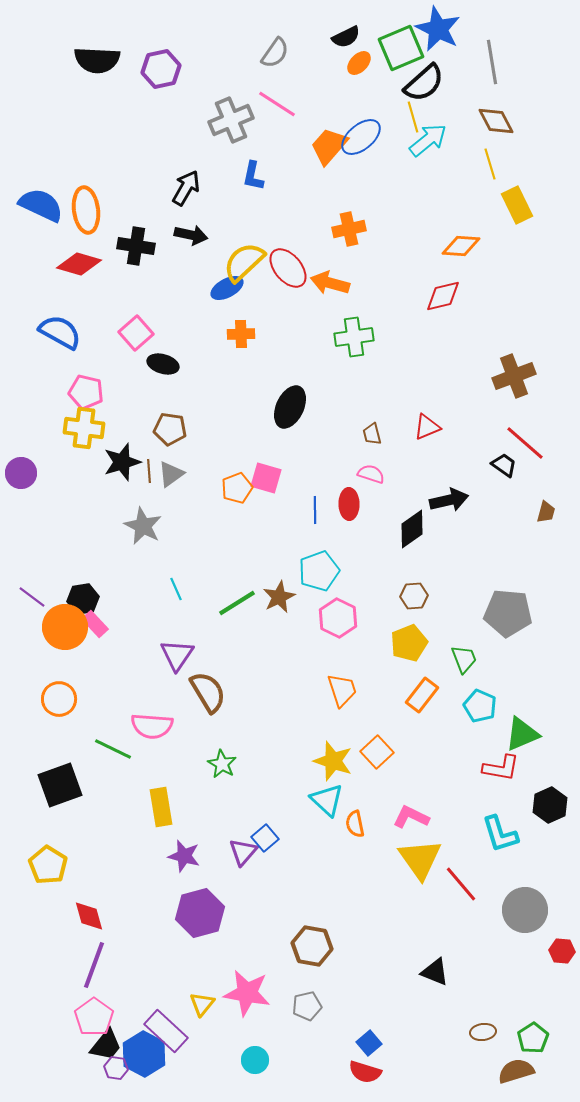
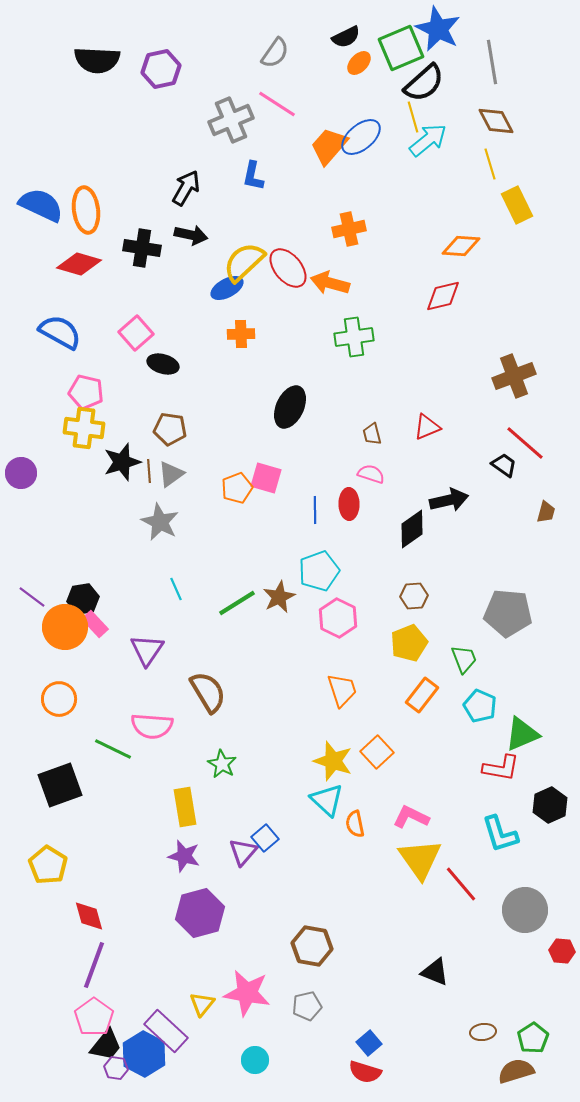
black cross at (136, 246): moved 6 px right, 2 px down
gray star at (143, 526): moved 17 px right, 4 px up
purple triangle at (177, 655): moved 30 px left, 5 px up
yellow rectangle at (161, 807): moved 24 px right
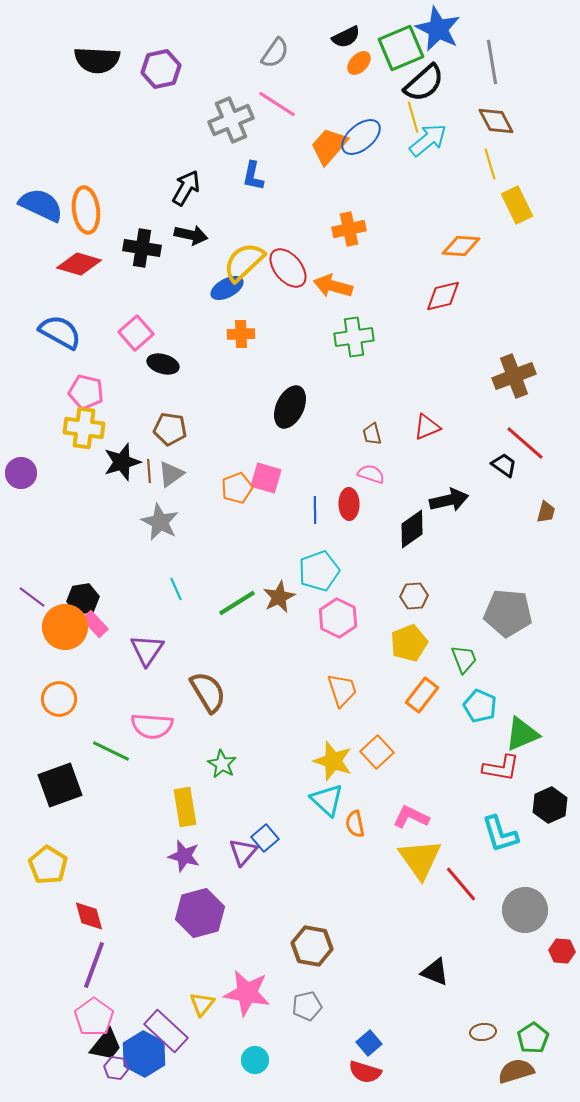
orange arrow at (330, 283): moved 3 px right, 3 px down
green line at (113, 749): moved 2 px left, 2 px down
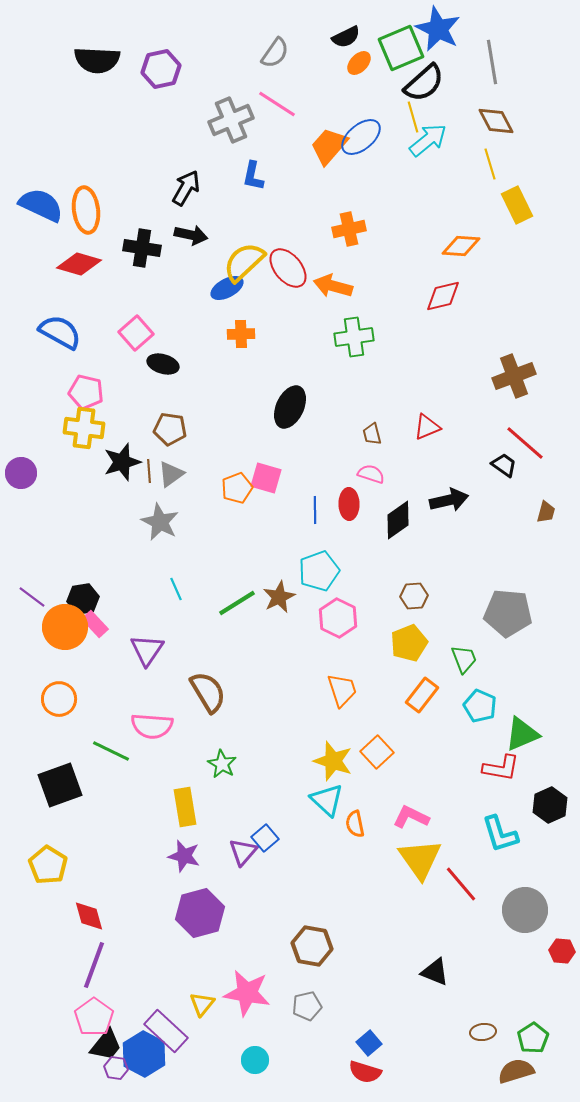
black diamond at (412, 529): moved 14 px left, 9 px up
